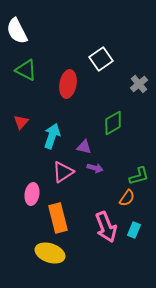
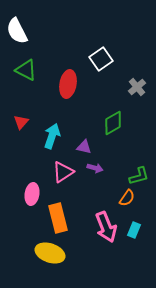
gray cross: moved 2 px left, 3 px down
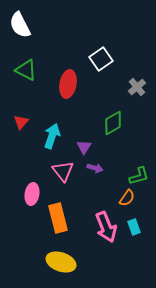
white semicircle: moved 3 px right, 6 px up
purple triangle: rotated 49 degrees clockwise
pink triangle: moved 1 px up; rotated 35 degrees counterclockwise
cyan rectangle: moved 3 px up; rotated 42 degrees counterclockwise
yellow ellipse: moved 11 px right, 9 px down
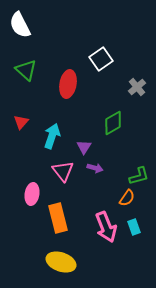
green triangle: rotated 15 degrees clockwise
